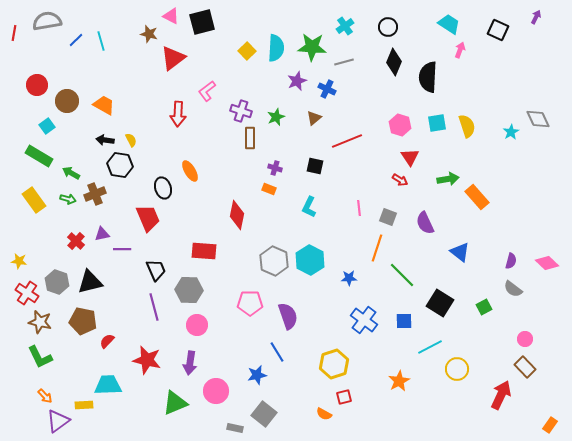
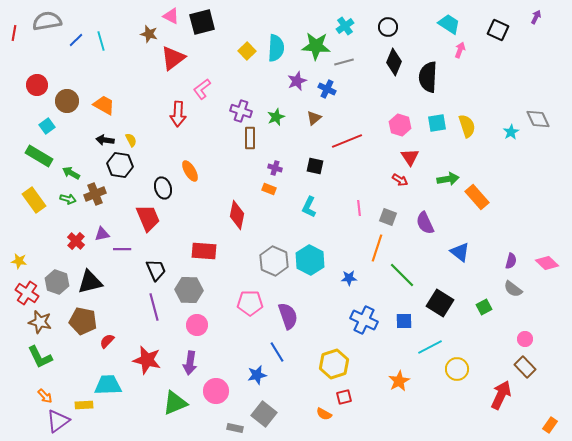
green star at (312, 47): moved 4 px right, 1 px up
pink L-shape at (207, 91): moved 5 px left, 2 px up
blue cross at (364, 320): rotated 12 degrees counterclockwise
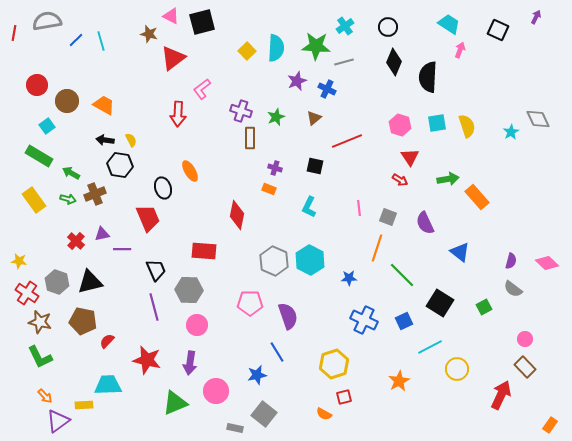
blue square at (404, 321): rotated 24 degrees counterclockwise
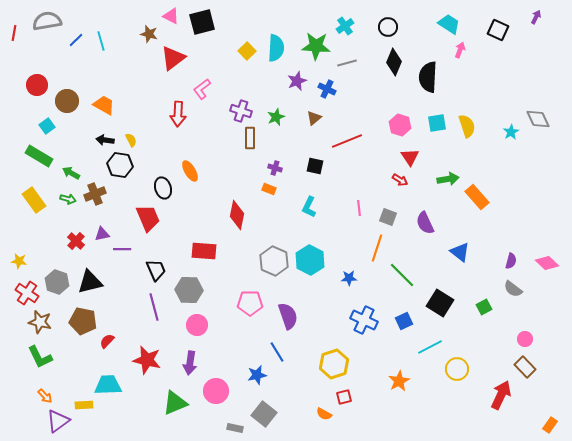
gray line at (344, 62): moved 3 px right, 1 px down
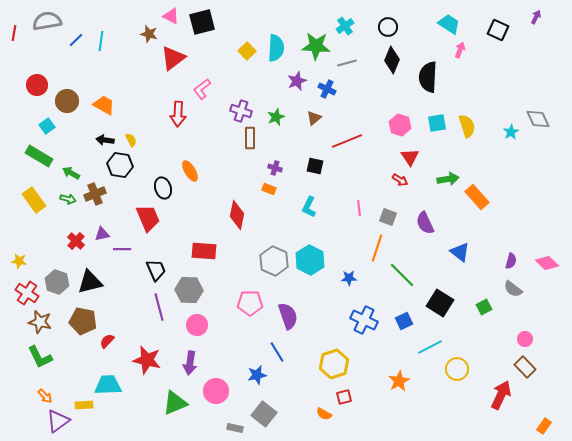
cyan line at (101, 41): rotated 24 degrees clockwise
black diamond at (394, 62): moved 2 px left, 2 px up
purple line at (154, 307): moved 5 px right
orange rectangle at (550, 425): moved 6 px left, 1 px down
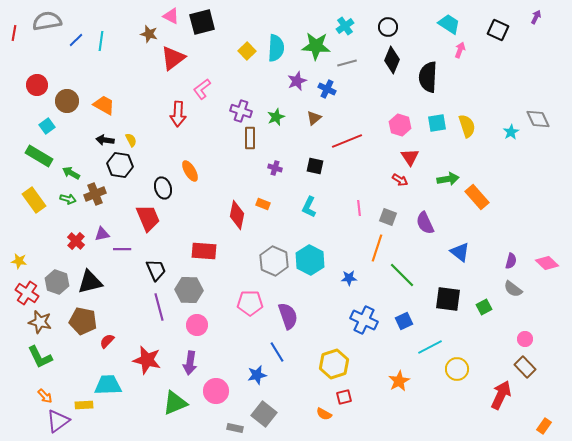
orange rectangle at (269, 189): moved 6 px left, 15 px down
black square at (440, 303): moved 8 px right, 4 px up; rotated 24 degrees counterclockwise
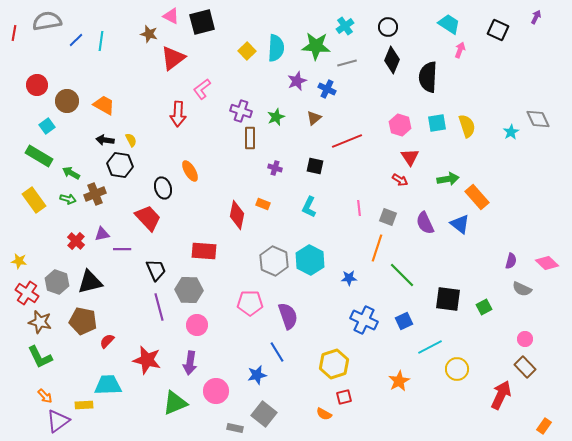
red trapezoid at (148, 218): rotated 20 degrees counterclockwise
blue triangle at (460, 252): moved 28 px up
gray semicircle at (513, 289): moved 9 px right; rotated 12 degrees counterclockwise
